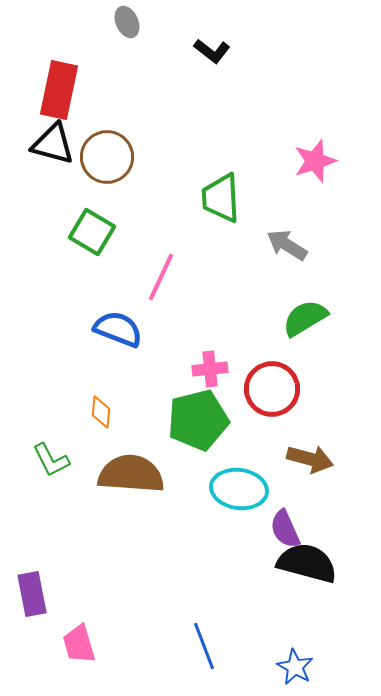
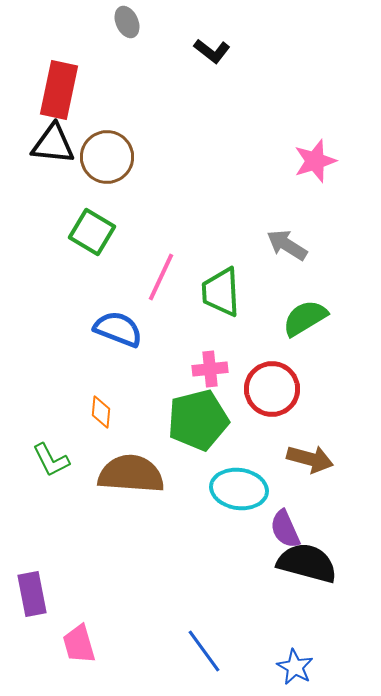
black triangle: rotated 9 degrees counterclockwise
green trapezoid: moved 94 px down
blue line: moved 5 px down; rotated 15 degrees counterclockwise
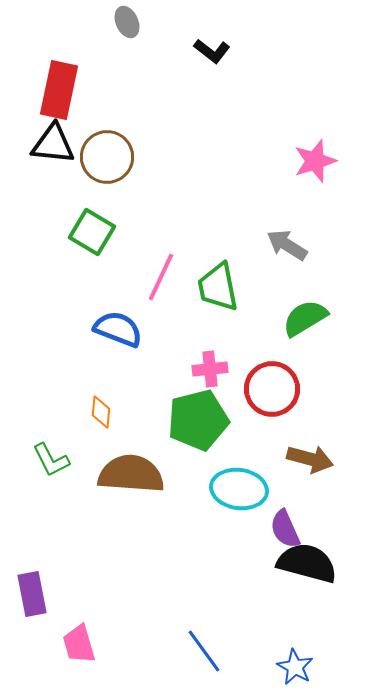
green trapezoid: moved 3 px left, 5 px up; rotated 8 degrees counterclockwise
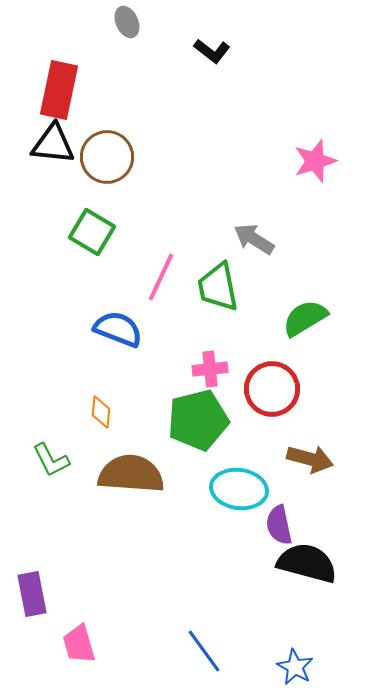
gray arrow: moved 33 px left, 6 px up
purple semicircle: moved 6 px left, 4 px up; rotated 12 degrees clockwise
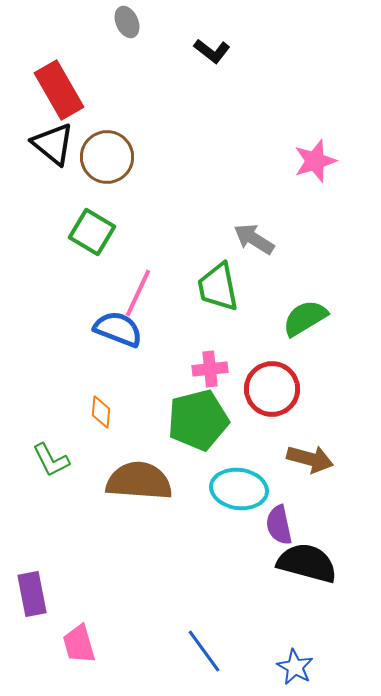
red rectangle: rotated 42 degrees counterclockwise
black triangle: rotated 33 degrees clockwise
pink line: moved 23 px left, 16 px down
brown semicircle: moved 8 px right, 7 px down
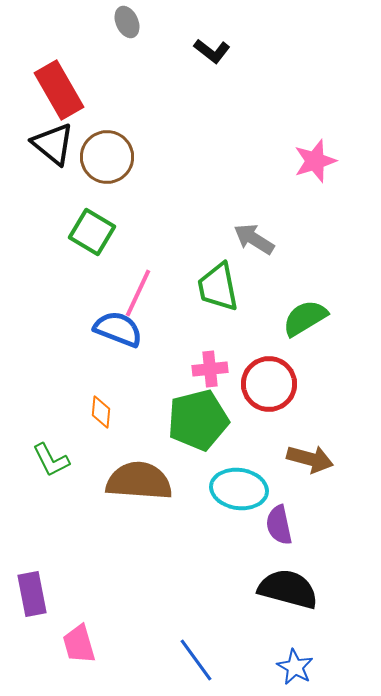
red circle: moved 3 px left, 5 px up
black semicircle: moved 19 px left, 26 px down
blue line: moved 8 px left, 9 px down
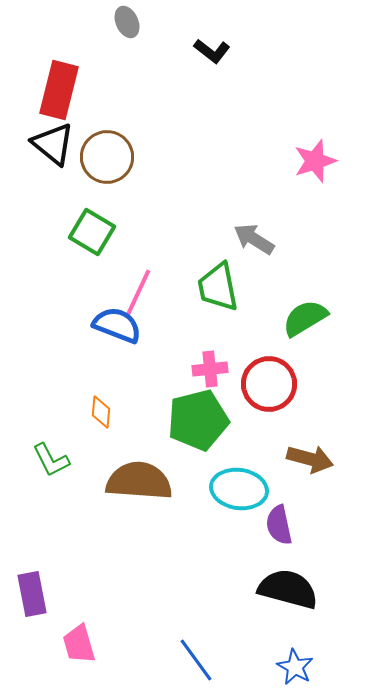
red rectangle: rotated 44 degrees clockwise
blue semicircle: moved 1 px left, 4 px up
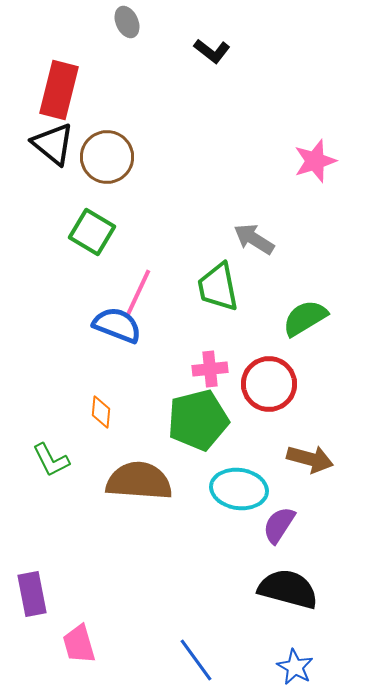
purple semicircle: rotated 45 degrees clockwise
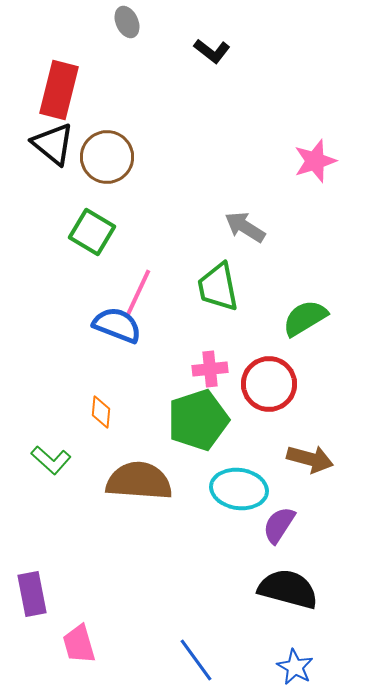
gray arrow: moved 9 px left, 12 px up
green pentagon: rotated 4 degrees counterclockwise
green L-shape: rotated 21 degrees counterclockwise
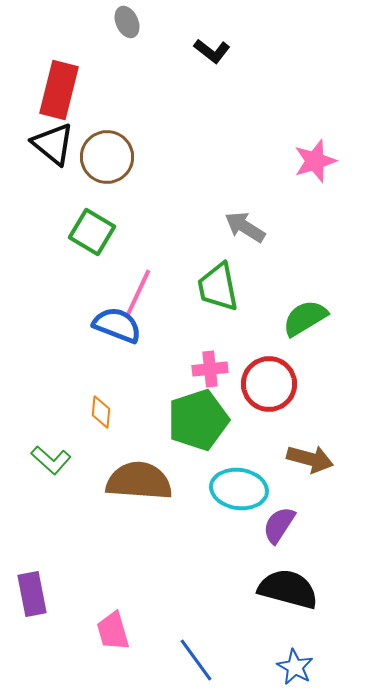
pink trapezoid: moved 34 px right, 13 px up
